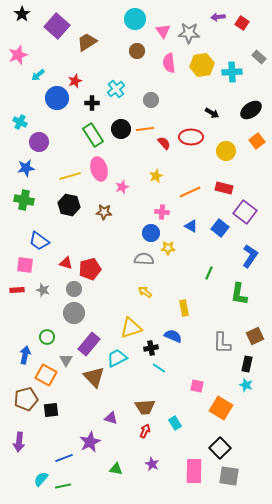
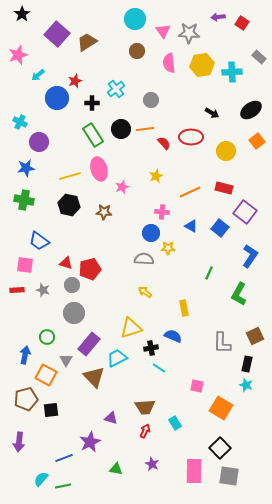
purple square at (57, 26): moved 8 px down
gray circle at (74, 289): moved 2 px left, 4 px up
green L-shape at (239, 294): rotated 20 degrees clockwise
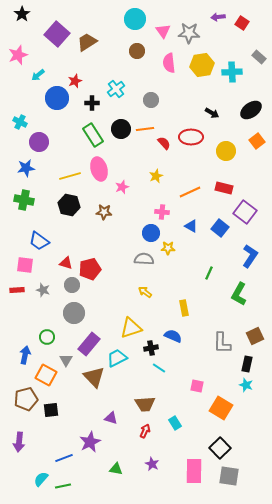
brown trapezoid at (145, 407): moved 3 px up
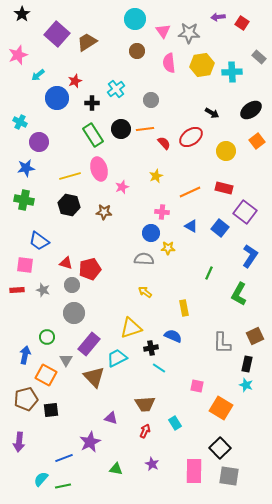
red ellipse at (191, 137): rotated 35 degrees counterclockwise
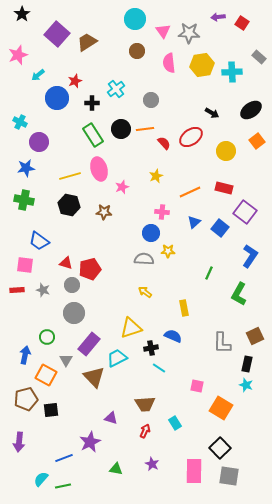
blue triangle at (191, 226): moved 3 px right, 4 px up; rotated 48 degrees clockwise
yellow star at (168, 248): moved 3 px down
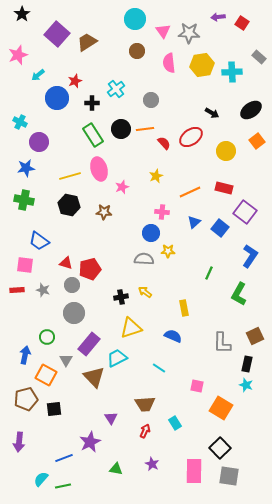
black cross at (151, 348): moved 30 px left, 51 px up
black square at (51, 410): moved 3 px right, 1 px up
purple triangle at (111, 418): rotated 40 degrees clockwise
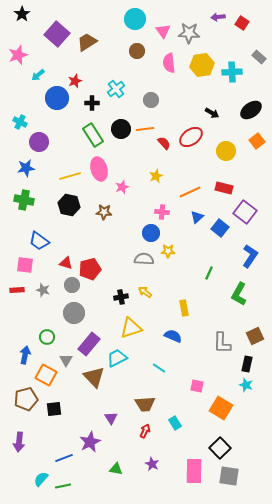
blue triangle at (194, 222): moved 3 px right, 5 px up
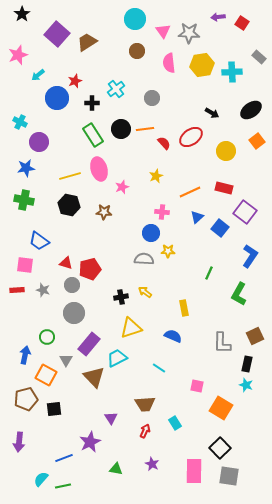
gray circle at (151, 100): moved 1 px right, 2 px up
